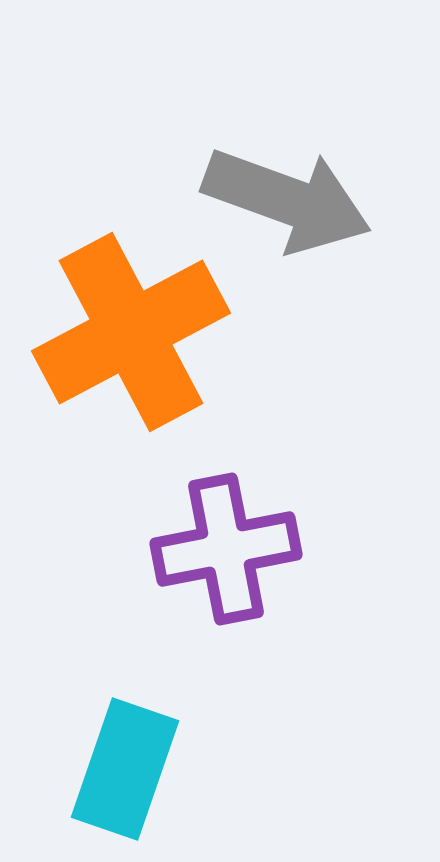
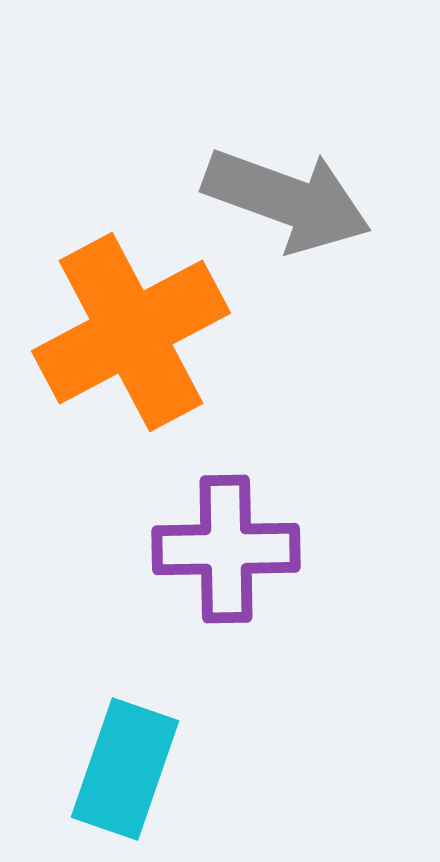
purple cross: rotated 10 degrees clockwise
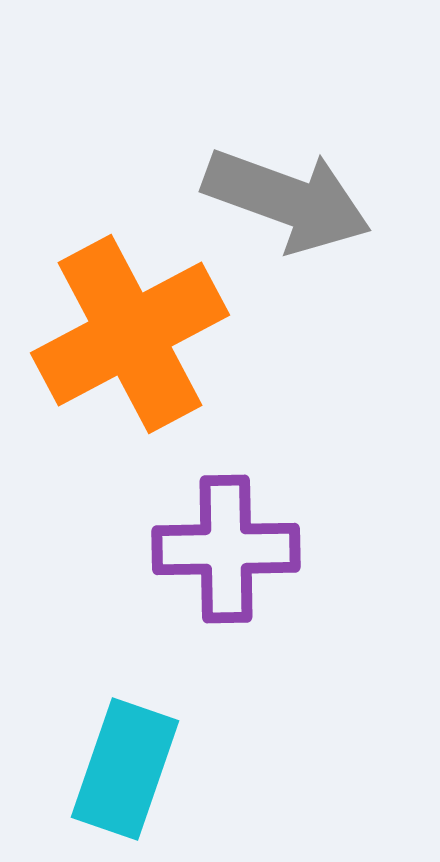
orange cross: moved 1 px left, 2 px down
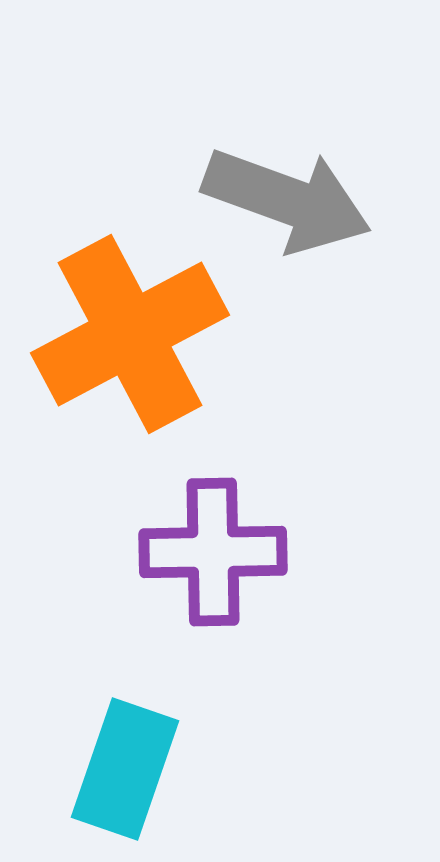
purple cross: moved 13 px left, 3 px down
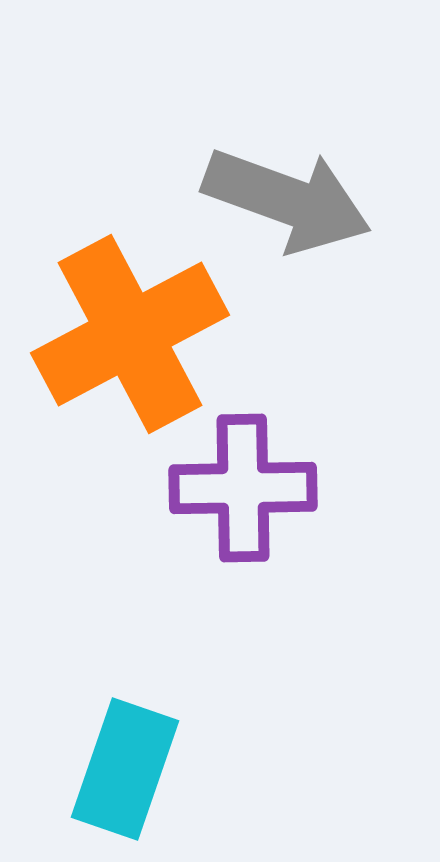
purple cross: moved 30 px right, 64 px up
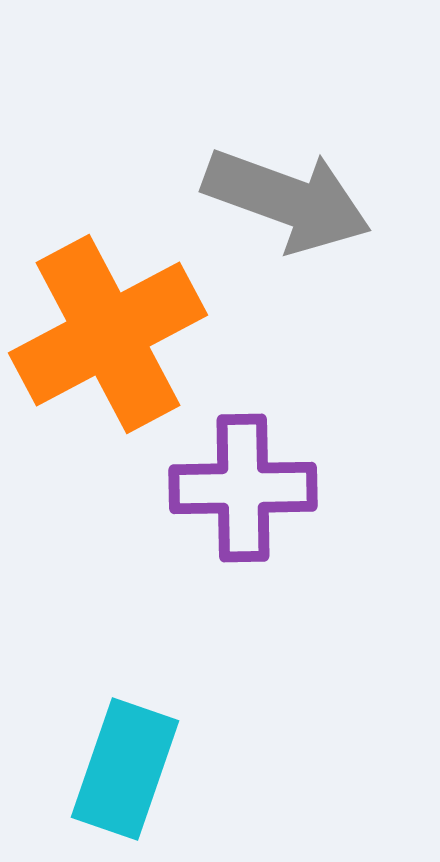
orange cross: moved 22 px left
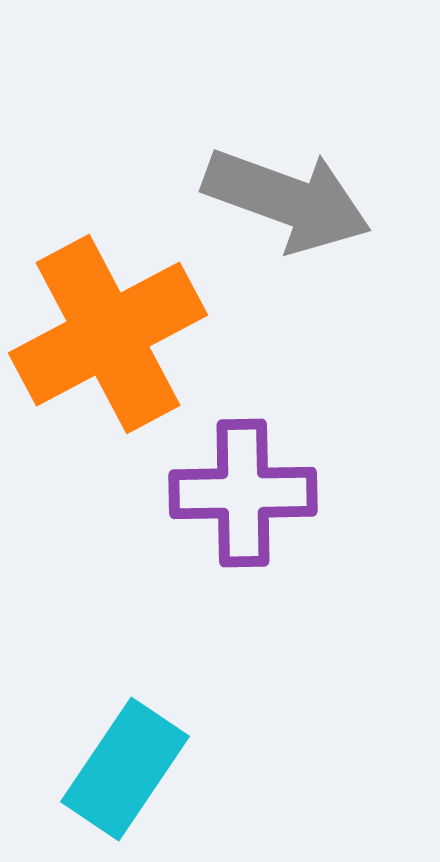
purple cross: moved 5 px down
cyan rectangle: rotated 15 degrees clockwise
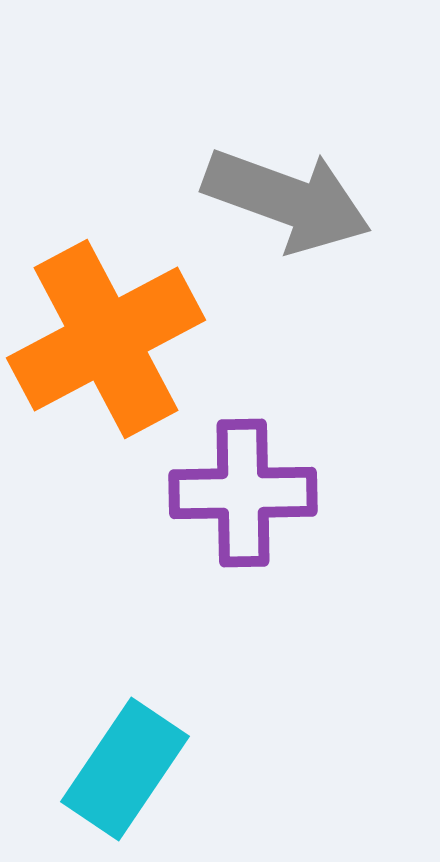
orange cross: moved 2 px left, 5 px down
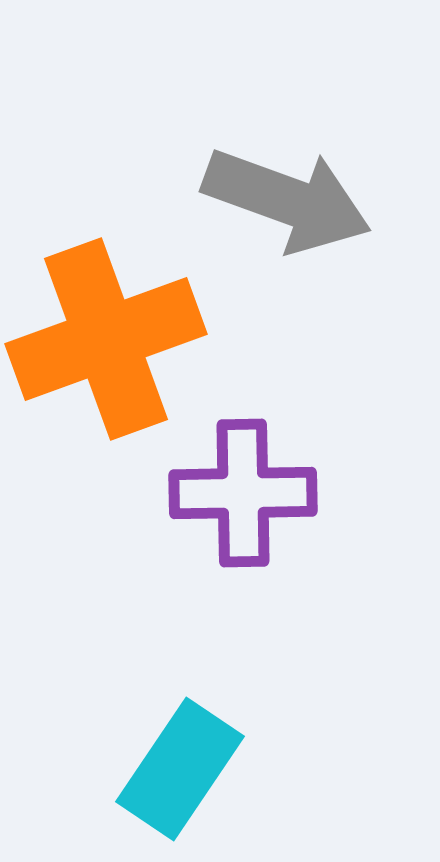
orange cross: rotated 8 degrees clockwise
cyan rectangle: moved 55 px right
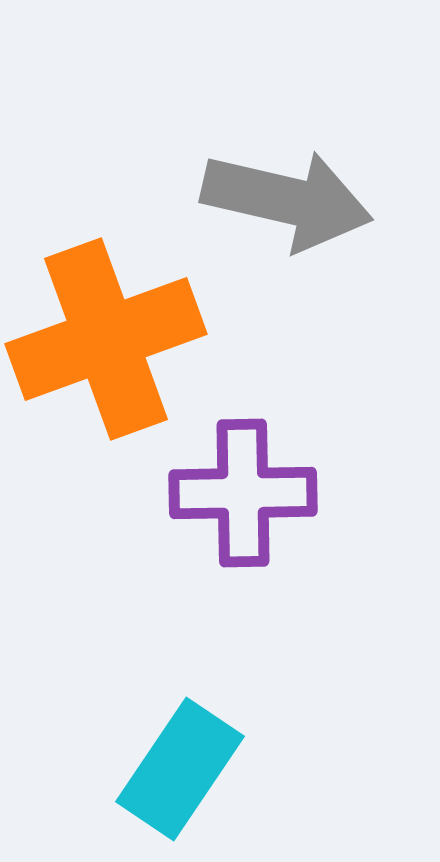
gray arrow: rotated 7 degrees counterclockwise
